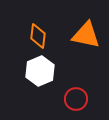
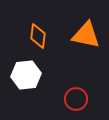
white hexagon: moved 14 px left, 4 px down; rotated 16 degrees clockwise
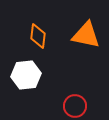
red circle: moved 1 px left, 7 px down
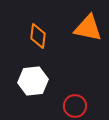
orange triangle: moved 2 px right, 7 px up
white hexagon: moved 7 px right, 6 px down
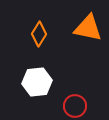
orange diamond: moved 1 px right, 2 px up; rotated 25 degrees clockwise
white hexagon: moved 4 px right, 1 px down
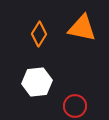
orange triangle: moved 6 px left
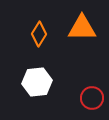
orange triangle: rotated 12 degrees counterclockwise
red circle: moved 17 px right, 8 px up
